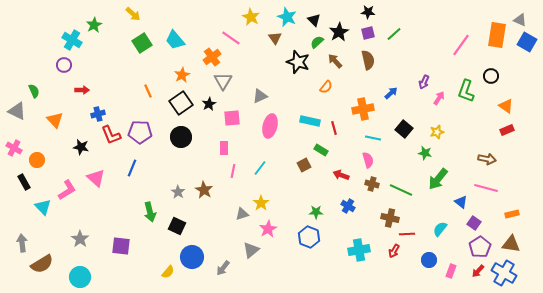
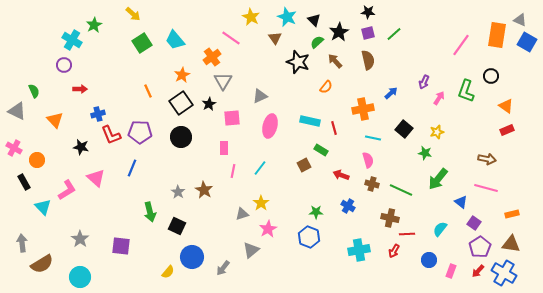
red arrow at (82, 90): moved 2 px left, 1 px up
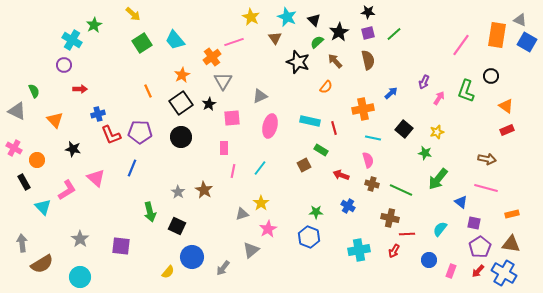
pink line at (231, 38): moved 3 px right, 4 px down; rotated 54 degrees counterclockwise
black star at (81, 147): moved 8 px left, 2 px down
purple square at (474, 223): rotated 24 degrees counterclockwise
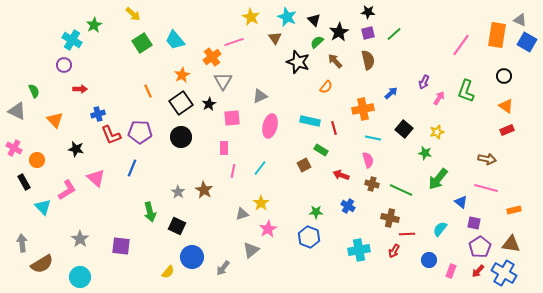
black circle at (491, 76): moved 13 px right
black star at (73, 149): moved 3 px right
orange rectangle at (512, 214): moved 2 px right, 4 px up
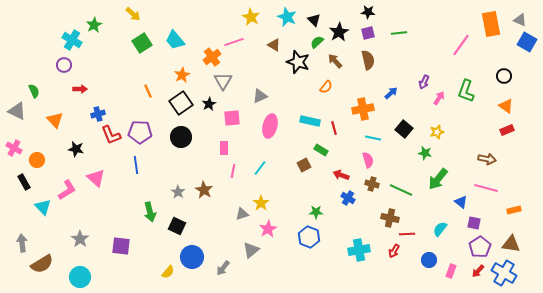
green line at (394, 34): moved 5 px right, 1 px up; rotated 35 degrees clockwise
orange rectangle at (497, 35): moved 6 px left, 11 px up; rotated 20 degrees counterclockwise
brown triangle at (275, 38): moved 1 px left, 7 px down; rotated 24 degrees counterclockwise
blue line at (132, 168): moved 4 px right, 3 px up; rotated 30 degrees counterclockwise
blue cross at (348, 206): moved 8 px up
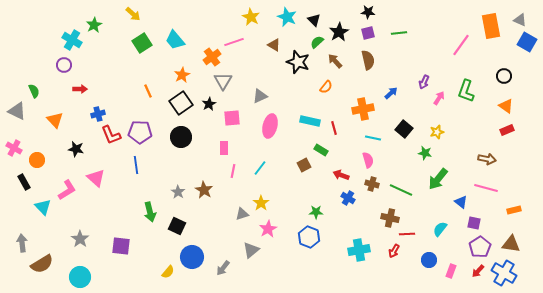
orange rectangle at (491, 24): moved 2 px down
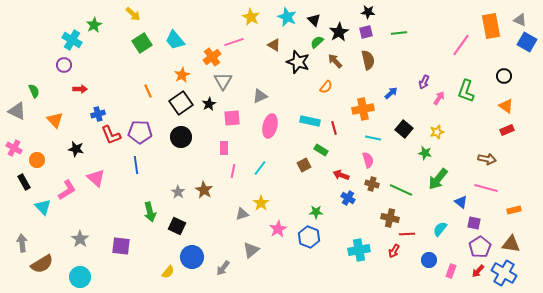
purple square at (368, 33): moved 2 px left, 1 px up
pink star at (268, 229): moved 10 px right
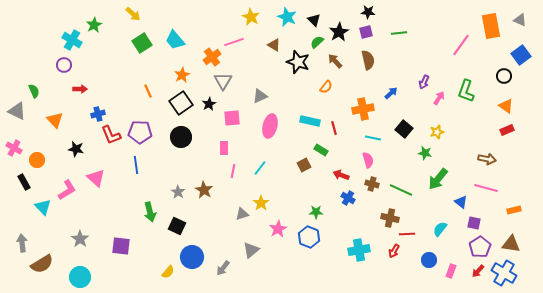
blue square at (527, 42): moved 6 px left, 13 px down; rotated 24 degrees clockwise
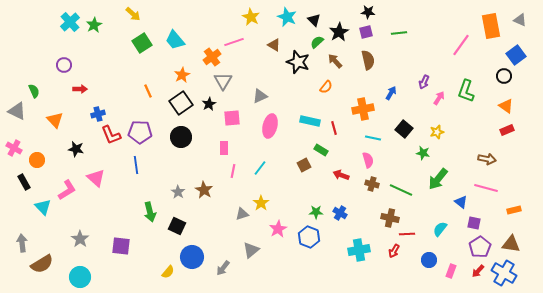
cyan cross at (72, 40): moved 2 px left, 18 px up; rotated 18 degrees clockwise
blue square at (521, 55): moved 5 px left
blue arrow at (391, 93): rotated 16 degrees counterclockwise
green star at (425, 153): moved 2 px left
blue cross at (348, 198): moved 8 px left, 15 px down
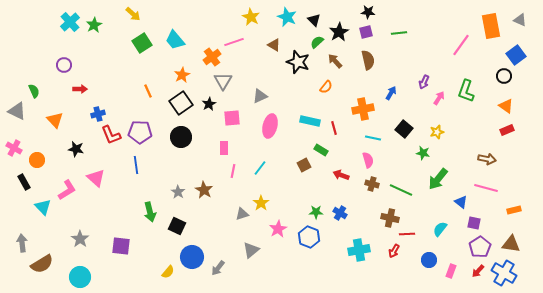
gray arrow at (223, 268): moved 5 px left
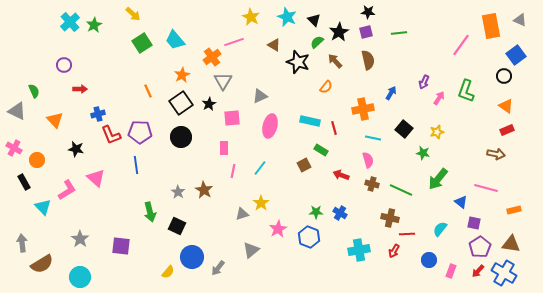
brown arrow at (487, 159): moved 9 px right, 5 px up
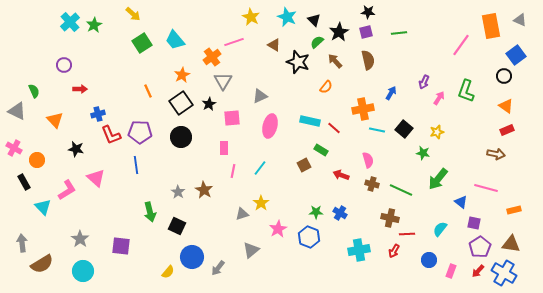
red line at (334, 128): rotated 32 degrees counterclockwise
cyan line at (373, 138): moved 4 px right, 8 px up
cyan circle at (80, 277): moved 3 px right, 6 px up
